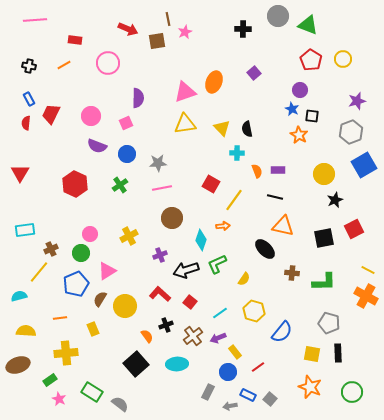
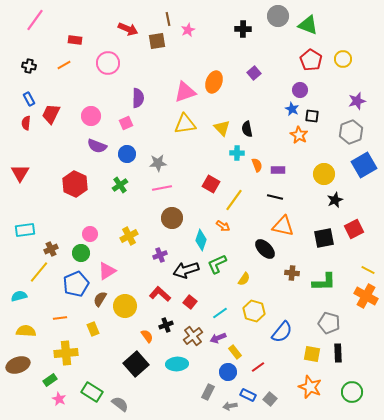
pink line at (35, 20): rotated 50 degrees counterclockwise
pink star at (185, 32): moved 3 px right, 2 px up
orange semicircle at (257, 171): moved 6 px up
orange arrow at (223, 226): rotated 40 degrees clockwise
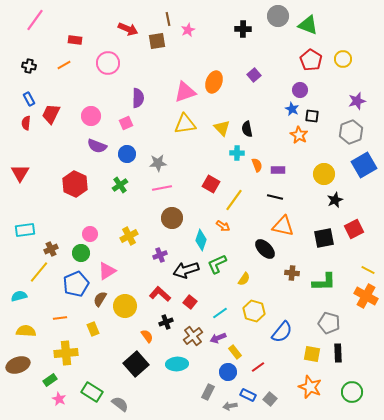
purple square at (254, 73): moved 2 px down
black cross at (166, 325): moved 3 px up
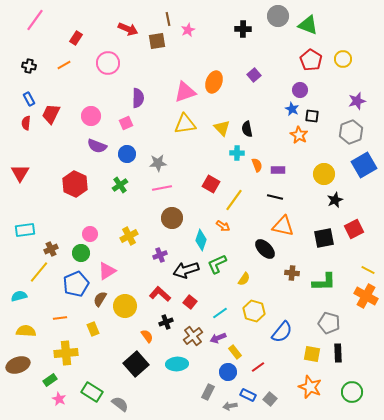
red rectangle at (75, 40): moved 1 px right, 2 px up; rotated 64 degrees counterclockwise
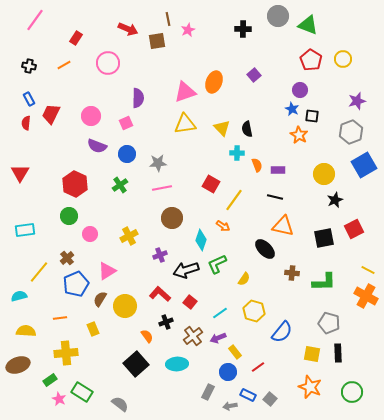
brown cross at (51, 249): moved 16 px right, 9 px down; rotated 16 degrees counterclockwise
green circle at (81, 253): moved 12 px left, 37 px up
green rectangle at (92, 392): moved 10 px left
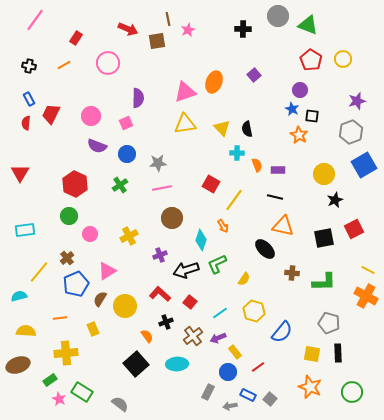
orange arrow at (223, 226): rotated 24 degrees clockwise
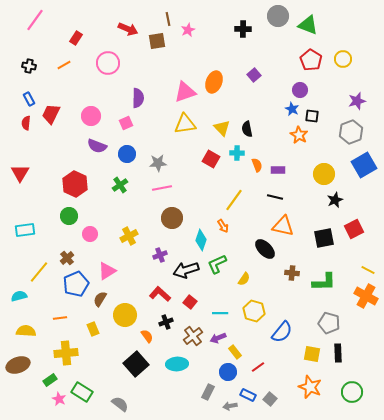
red square at (211, 184): moved 25 px up
yellow circle at (125, 306): moved 9 px down
cyan line at (220, 313): rotated 35 degrees clockwise
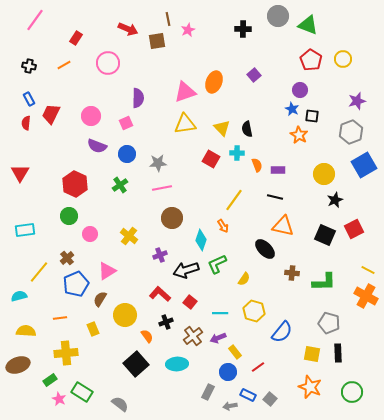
yellow cross at (129, 236): rotated 24 degrees counterclockwise
black square at (324, 238): moved 1 px right, 3 px up; rotated 35 degrees clockwise
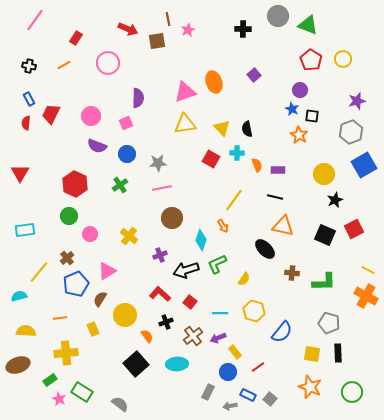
orange ellipse at (214, 82): rotated 40 degrees counterclockwise
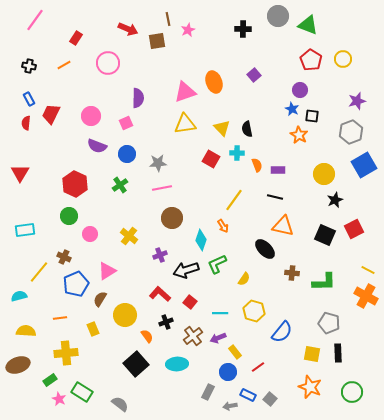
brown cross at (67, 258): moved 3 px left, 1 px up; rotated 24 degrees counterclockwise
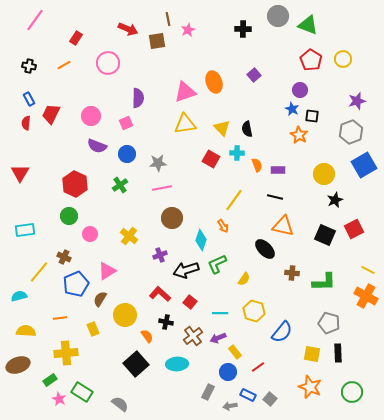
black cross at (166, 322): rotated 32 degrees clockwise
